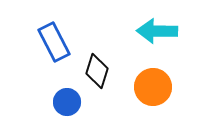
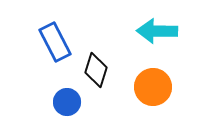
blue rectangle: moved 1 px right
black diamond: moved 1 px left, 1 px up
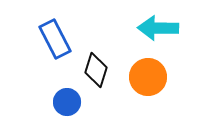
cyan arrow: moved 1 px right, 3 px up
blue rectangle: moved 3 px up
orange circle: moved 5 px left, 10 px up
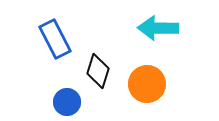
black diamond: moved 2 px right, 1 px down
orange circle: moved 1 px left, 7 px down
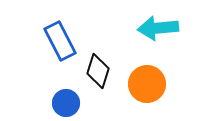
cyan arrow: rotated 6 degrees counterclockwise
blue rectangle: moved 5 px right, 2 px down
blue circle: moved 1 px left, 1 px down
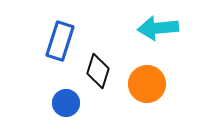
blue rectangle: rotated 45 degrees clockwise
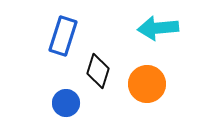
blue rectangle: moved 3 px right, 5 px up
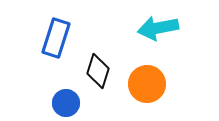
cyan arrow: rotated 6 degrees counterclockwise
blue rectangle: moved 7 px left, 2 px down
